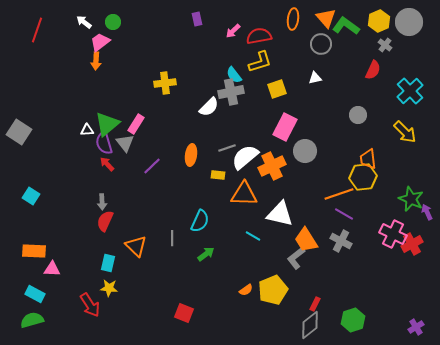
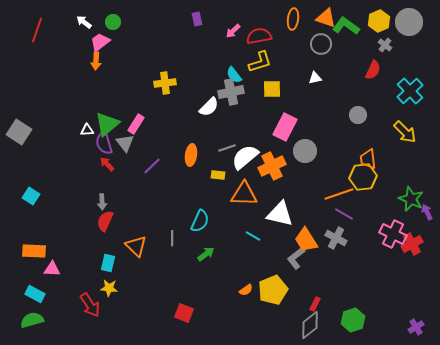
orange triangle at (326, 18): rotated 30 degrees counterclockwise
yellow square at (277, 89): moved 5 px left; rotated 18 degrees clockwise
gray cross at (341, 241): moved 5 px left, 3 px up
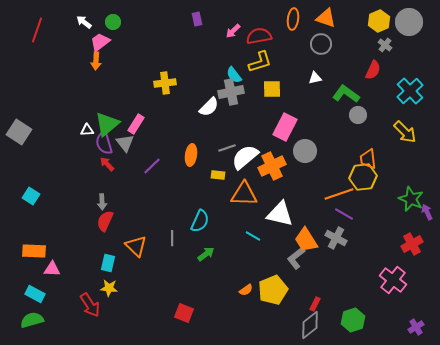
green L-shape at (346, 26): moved 68 px down
pink cross at (393, 234): moved 46 px down; rotated 12 degrees clockwise
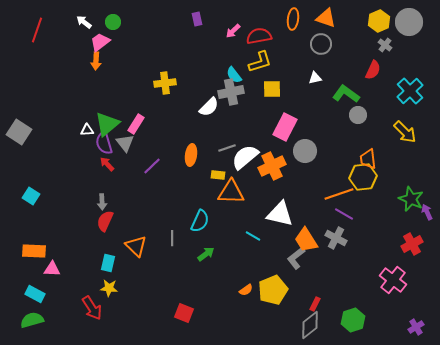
orange triangle at (244, 194): moved 13 px left, 2 px up
red arrow at (90, 305): moved 2 px right, 3 px down
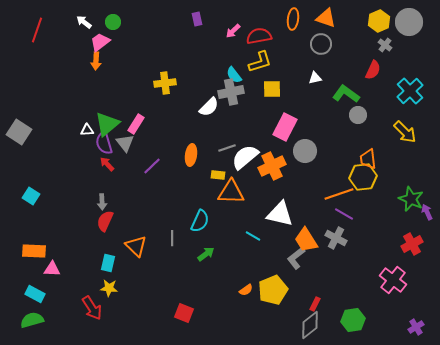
green hexagon at (353, 320): rotated 10 degrees clockwise
